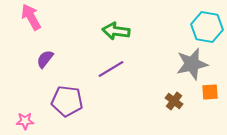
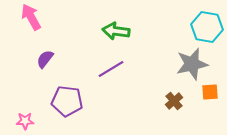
brown cross: rotated 12 degrees clockwise
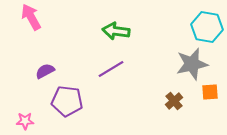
purple semicircle: moved 12 px down; rotated 24 degrees clockwise
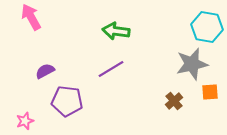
pink star: rotated 18 degrees counterclockwise
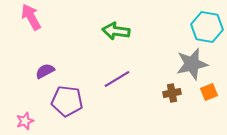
purple line: moved 6 px right, 10 px down
orange square: moved 1 px left; rotated 18 degrees counterclockwise
brown cross: moved 2 px left, 8 px up; rotated 30 degrees clockwise
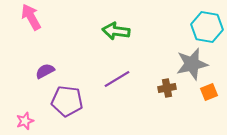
brown cross: moved 5 px left, 5 px up
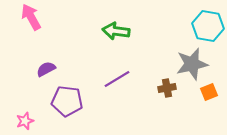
cyan hexagon: moved 1 px right, 1 px up
purple semicircle: moved 1 px right, 2 px up
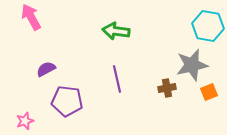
gray star: moved 1 px down
purple line: rotated 72 degrees counterclockwise
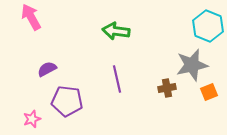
cyan hexagon: rotated 12 degrees clockwise
purple semicircle: moved 1 px right
pink star: moved 7 px right, 2 px up
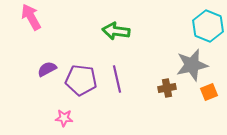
purple pentagon: moved 14 px right, 21 px up
pink star: moved 32 px right, 1 px up; rotated 24 degrees clockwise
